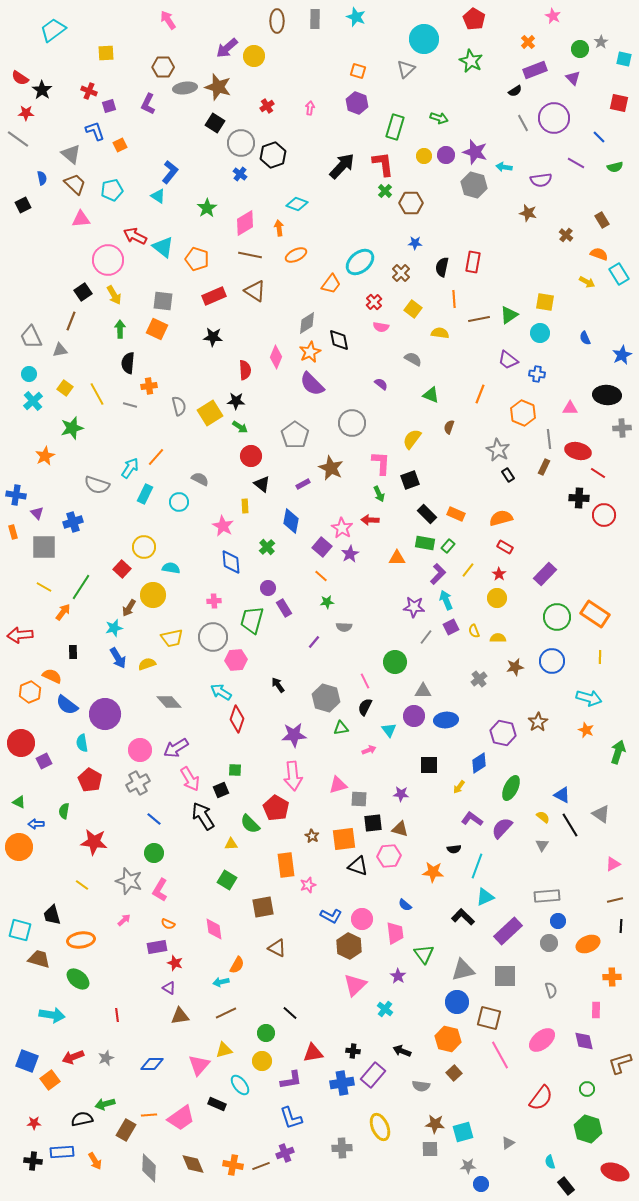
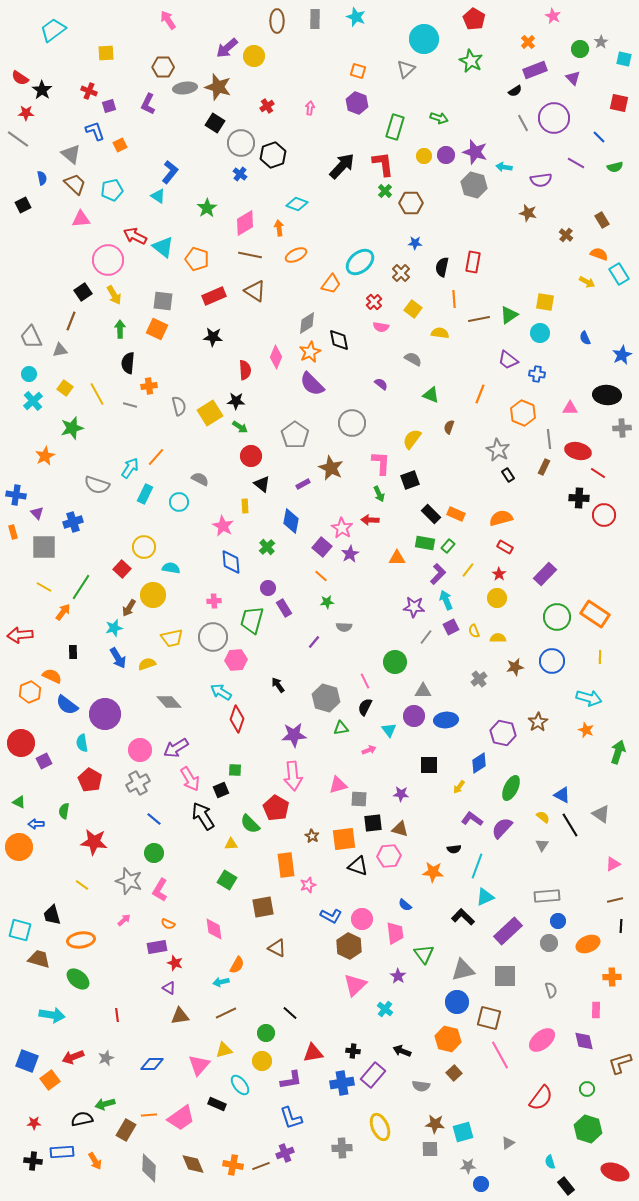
black rectangle at (427, 514): moved 4 px right
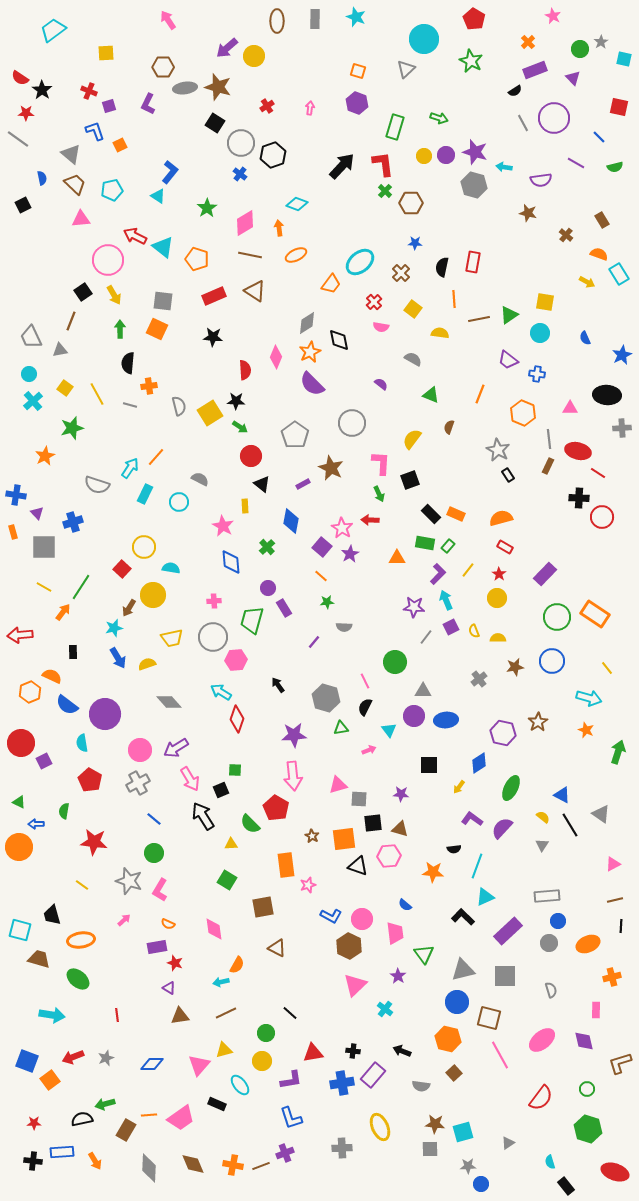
red square at (619, 103): moved 4 px down
brown rectangle at (544, 467): moved 4 px right, 1 px up
red circle at (604, 515): moved 2 px left, 2 px down
yellow line at (600, 657): moved 7 px right, 11 px down; rotated 40 degrees counterclockwise
orange cross at (612, 977): rotated 12 degrees counterclockwise
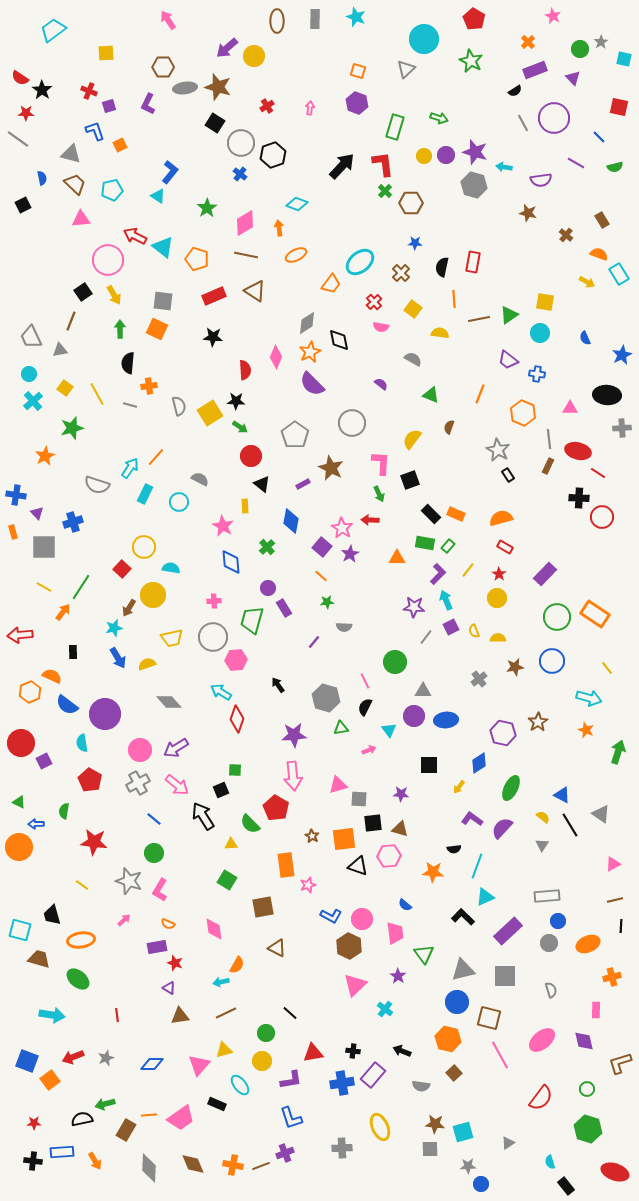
gray triangle at (71, 154): rotated 25 degrees counterclockwise
brown line at (250, 255): moved 4 px left
pink arrow at (190, 779): moved 13 px left, 6 px down; rotated 20 degrees counterclockwise
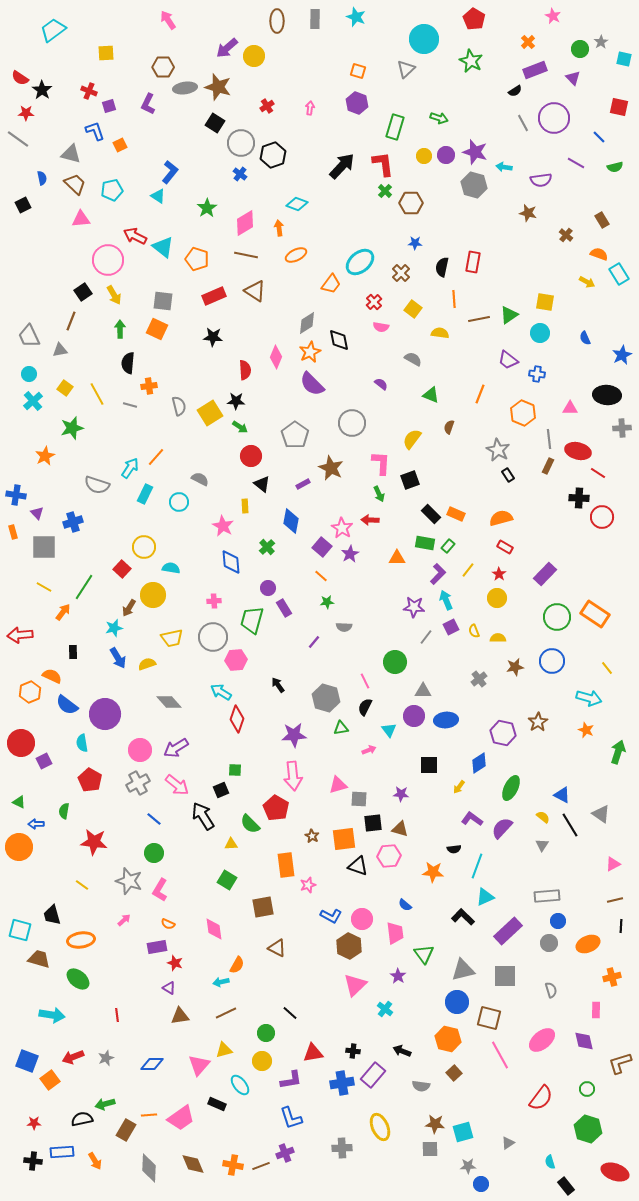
gray trapezoid at (31, 337): moved 2 px left, 1 px up
green line at (81, 587): moved 3 px right
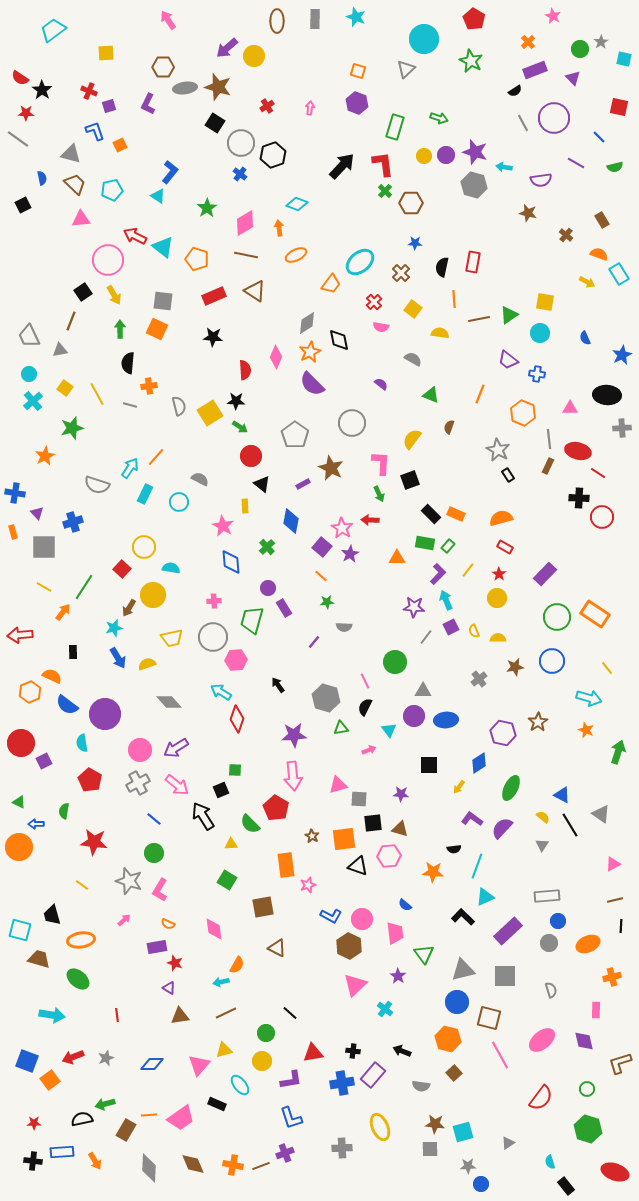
blue cross at (16, 495): moved 1 px left, 2 px up
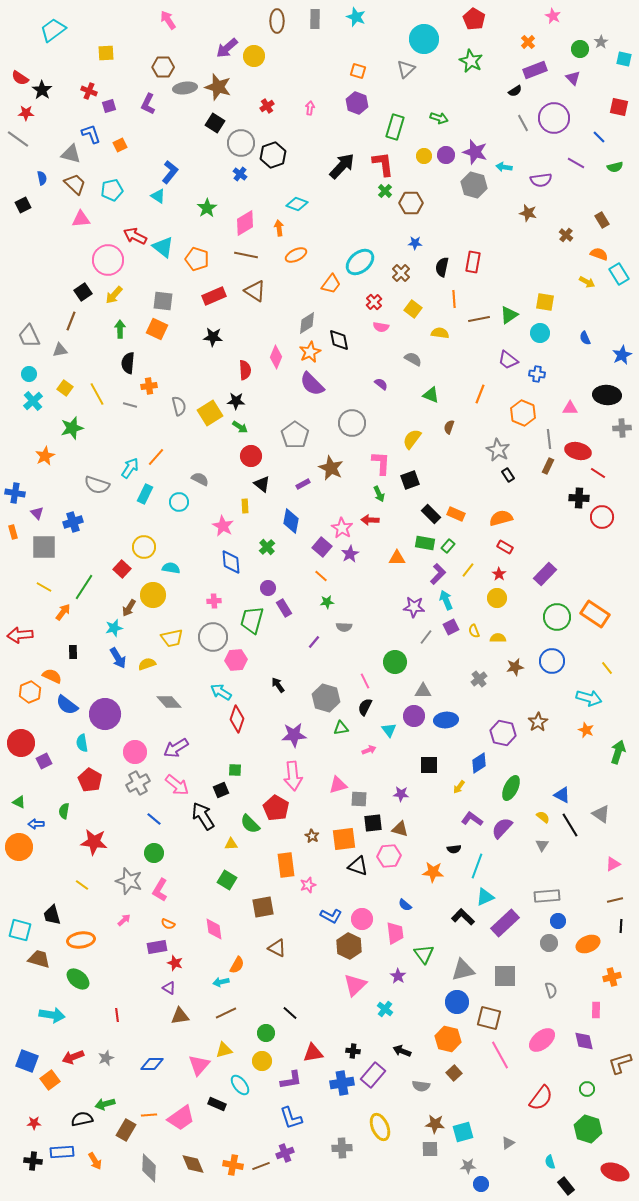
blue L-shape at (95, 131): moved 4 px left, 3 px down
yellow arrow at (114, 295): rotated 72 degrees clockwise
pink circle at (140, 750): moved 5 px left, 2 px down
purple rectangle at (508, 931): moved 3 px left, 8 px up
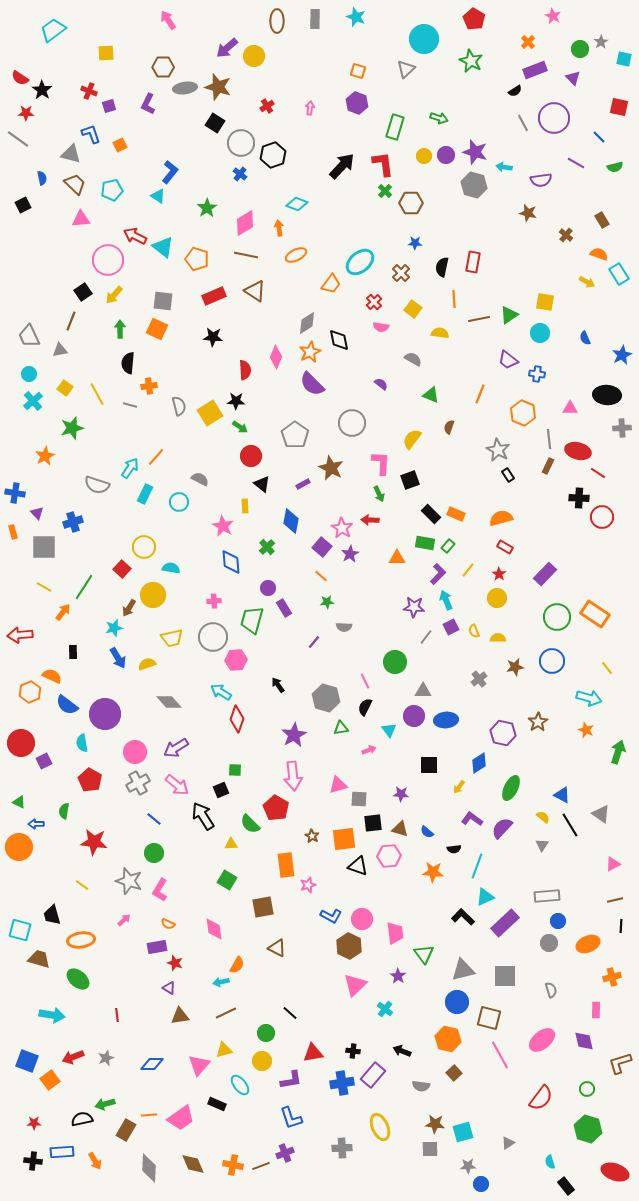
purple star at (294, 735): rotated 25 degrees counterclockwise
blue semicircle at (405, 905): moved 22 px right, 73 px up
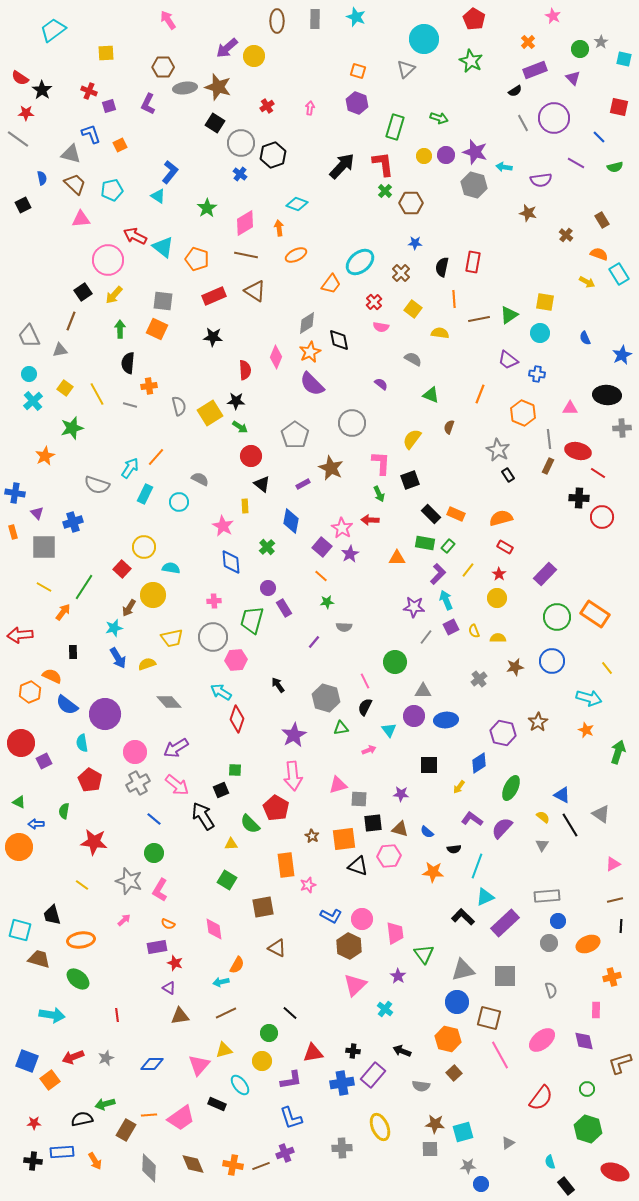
green circle at (266, 1033): moved 3 px right
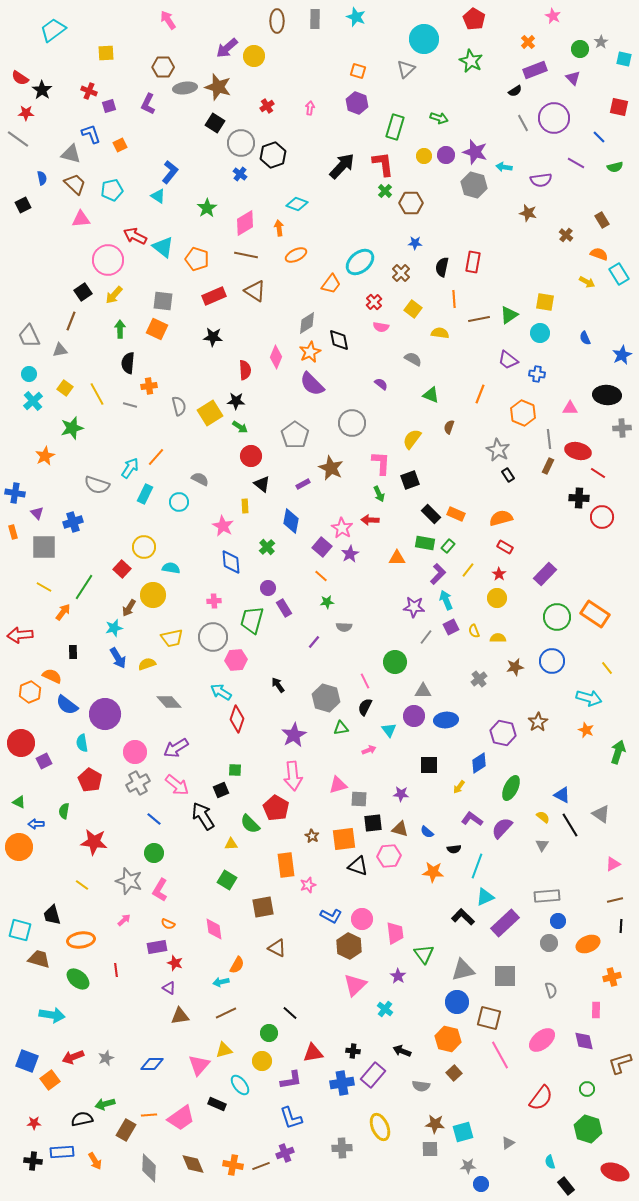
red line at (117, 1015): moved 1 px left, 45 px up
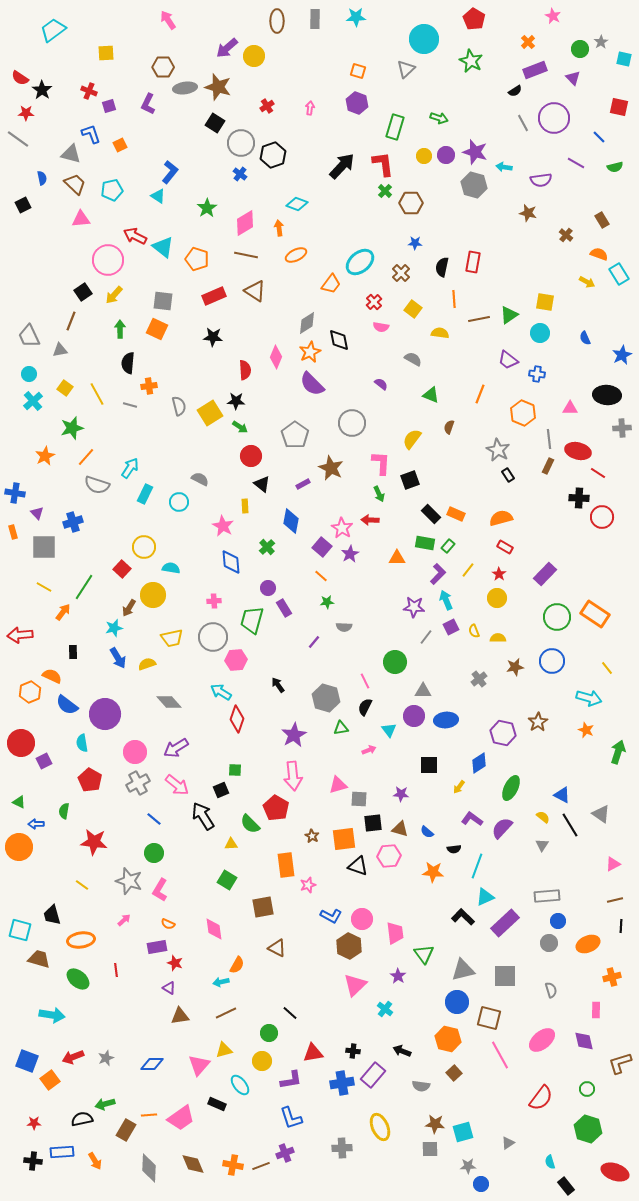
cyan star at (356, 17): rotated 24 degrees counterclockwise
orange line at (156, 457): moved 70 px left
